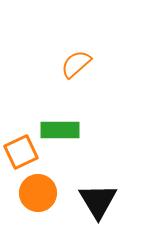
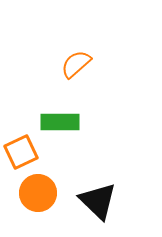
green rectangle: moved 8 px up
black triangle: rotated 15 degrees counterclockwise
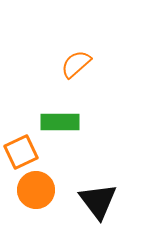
orange circle: moved 2 px left, 3 px up
black triangle: rotated 9 degrees clockwise
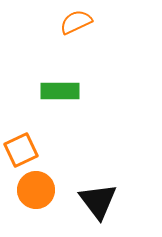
orange semicircle: moved 42 px up; rotated 16 degrees clockwise
green rectangle: moved 31 px up
orange square: moved 2 px up
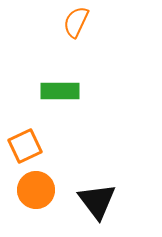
orange semicircle: rotated 40 degrees counterclockwise
orange square: moved 4 px right, 4 px up
black triangle: moved 1 px left
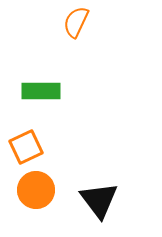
green rectangle: moved 19 px left
orange square: moved 1 px right, 1 px down
black triangle: moved 2 px right, 1 px up
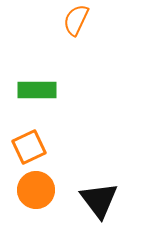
orange semicircle: moved 2 px up
green rectangle: moved 4 px left, 1 px up
orange square: moved 3 px right
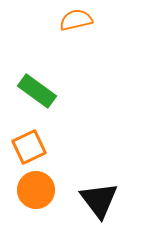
orange semicircle: rotated 52 degrees clockwise
green rectangle: moved 1 px down; rotated 36 degrees clockwise
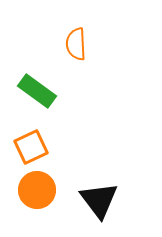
orange semicircle: moved 24 px down; rotated 80 degrees counterclockwise
orange square: moved 2 px right
orange circle: moved 1 px right
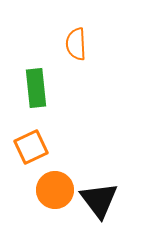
green rectangle: moved 1 px left, 3 px up; rotated 48 degrees clockwise
orange circle: moved 18 px right
